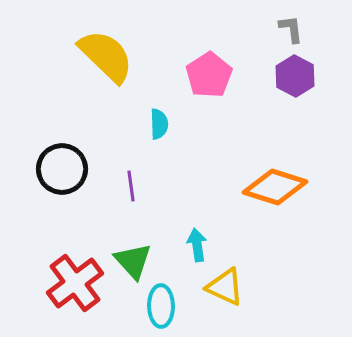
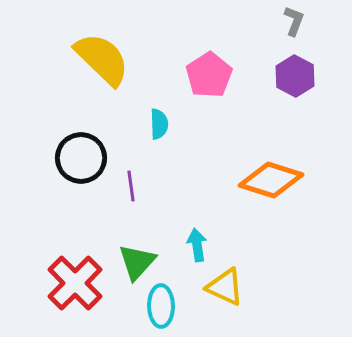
gray L-shape: moved 3 px right, 8 px up; rotated 28 degrees clockwise
yellow semicircle: moved 4 px left, 3 px down
black circle: moved 19 px right, 11 px up
orange diamond: moved 4 px left, 7 px up
green triangle: moved 4 px right, 1 px down; rotated 24 degrees clockwise
red cross: rotated 8 degrees counterclockwise
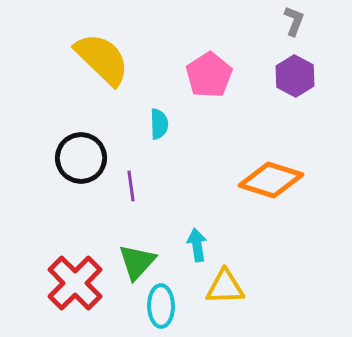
yellow triangle: rotated 27 degrees counterclockwise
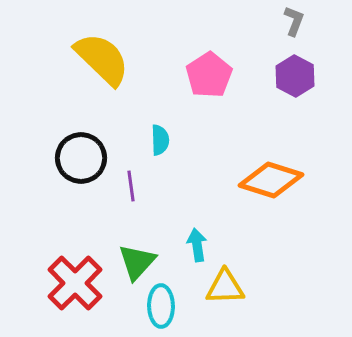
cyan semicircle: moved 1 px right, 16 px down
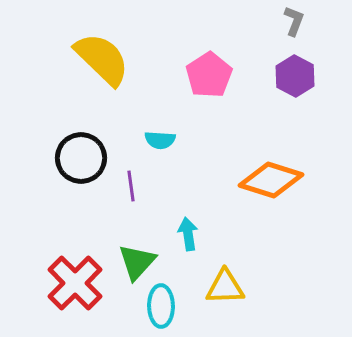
cyan semicircle: rotated 96 degrees clockwise
cyan arrow: moved 9 px left, 11 px up
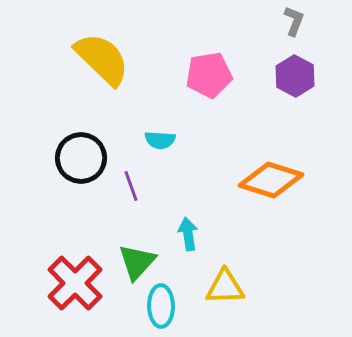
pink pentagon: rotated 24 degrees clockwise
purple line: rotated 12 degrees counterclockwise
